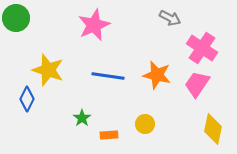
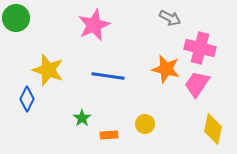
pink cross: moved 2 px left; rotated 20 degrees counterclockwise
orange star: moved 9 px right, 6 px up
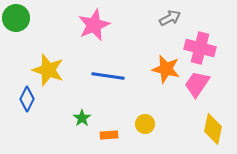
gray arrow: rotated 55 degrees counterclockwise
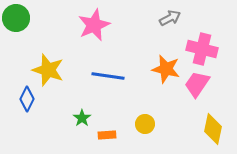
pink cross: moved 2 px right, 1 px down
orange rectangle: moved 2 px left
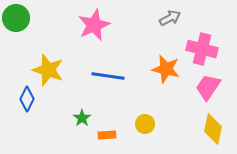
pink trapezoid: moved 11 px right, 3 px down
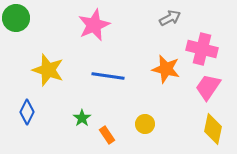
blue diamond: moved 13 px down
orange rectangle: rotated 60 degrees clockwise
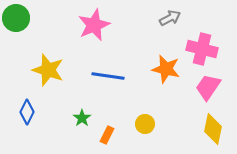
orange rectangle: rotated 60 degrees clockwise
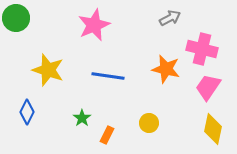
yellow circle: moved 4 px right, 1 px up
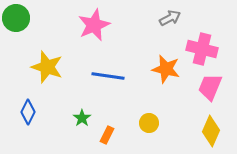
yellow star: moved 1 px left, 3 px up
pink trapezoid: moved 2 px right; rotated 12 degrees counterclockwise
blue diamond: moved 1 px right
yellow diamond: moved 2 px left, 2 px down; rotated 12 degrees clockwise
